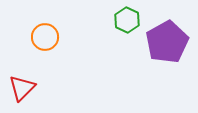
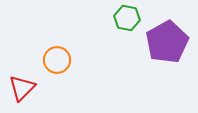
green hexagon: moved 2 px up; rotated 15 degrees counterclockwise
orange circle: moved 12 px right, 23 px down
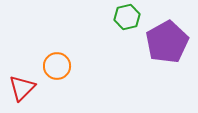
green hexagon: moved 1 px up; rotated 25 degrees counterclockwise
orange circle: moved 6 px down
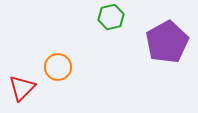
green hexagon: moved 16 px left
orange circle: moved 1 px right, 1 px down
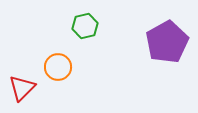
green hexagon: moved 26 px left, 9 px down
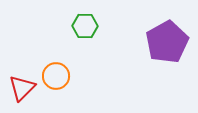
green hexagon: rotated 15 degrees clockwise
orange circle: moved 2 px left, 9 px down
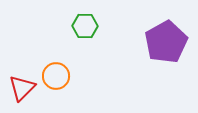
purple pentagon: moved 1 px left
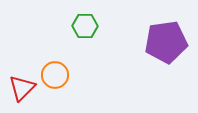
purple pentagon: rotated 21 degrees clockwise
orange circle: moved 1 px left, 1 px up
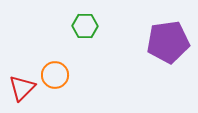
purple pentagon: moved 2 px right
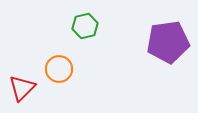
green hexagon: rotated 15 degrees counterclockwise
orange circle: moved 4 px right, 6 px up
